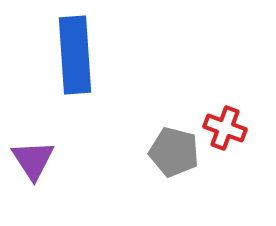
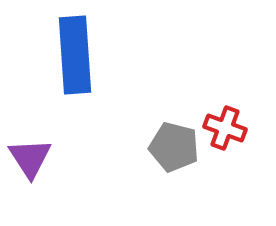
gray pentagon: moved 5 px up
purple triangle: moved 3 px left, 2 px up
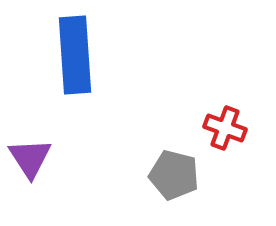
gray pentagon: moved 28 px down
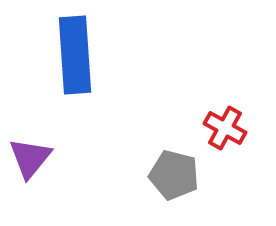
red cross: rotated 9 degrees clockwise
purple triangle: rotated 12 degrees clockwise
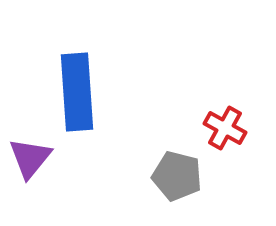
blue rectangle: moved 2 px right, 37 px down
gray pentagon: moved 3 px right, 1 px down
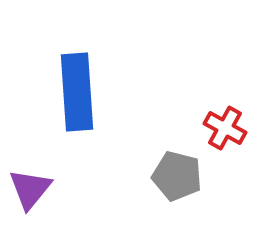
purple triangle: moved 31 px down
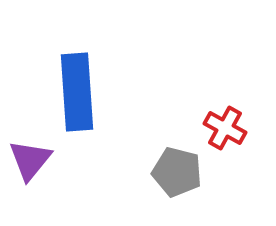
gray pentagon: moved 4 px up
purple triangle: moved 29 px up
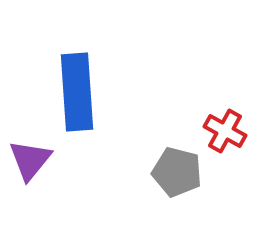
red cross: moved 3 px down
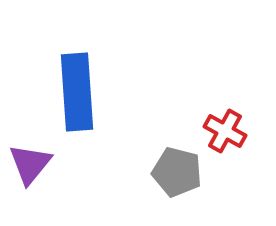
purple triangle: moved 4 px down
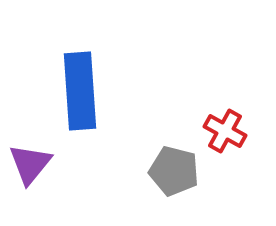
blue rectangle: moved 3 px right, 1 px up
gray pentagon: moved 3 px left, 1 px up
